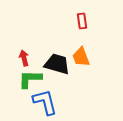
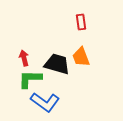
red rectangle: moved 1 px left, 1 px down
blue L-shape: rotated 140 degrees clockwise
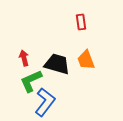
orange trapezoid: moved 5 px right, 3 px down
green L-shape: moved 1 px right, 2 px down; rotated 25 degrees counterclockwise
blue L-shape: rotated 88 degrees counterclockwise
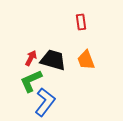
red arrow: moved 7 px right; rotated 42 degrees clockwise
black trapezoid: moved 4 px left, 4 px up
